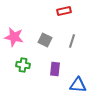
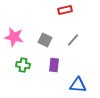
red rectangle: moved 1 px right, 1 px up
gray line: moved 1 px right, 1 px up; rotated 24 degrees clockwise
purple rectangle: moved 1 px left, 4 px up
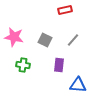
purple rectangle: moved 5 px right
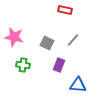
red rectangle: rotated 24 degrees clockwise
gray square: moved 2 px right, 3 px down
purple rectangle: rotated 16 degrees clockwise
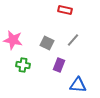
pink star: moved 1 px left, 3 px down
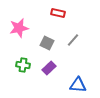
red rectangle: moved 7 px left, 3 px down
pink star: moved 6 px right, 12 px up; rotated 24 degrees counterclockwise
purple rectangle: moved 10 px left, 3 px down; rotated 24 degrees clockwise
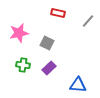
pink star: moved 5 px down
gray line: moved 15 px right, 19 px up
